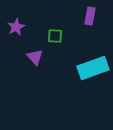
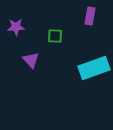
purple star: rotated 24 degrees clockwise
purple triangle: moved 4 px left, 3 px down
cyan rectangle: moved 1 px right
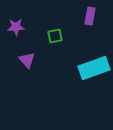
green square: rotated 14 degrees counterclockwise
purple triangle: moved 4 px left
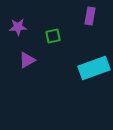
purple star: moved 2 px right
green square: moved 2 px left
purple triangle: rotated 42 degrees clockwise
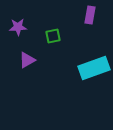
purple rectangle: moved 1 px up
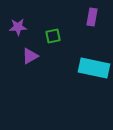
purple rectangle: moved 2 px right, 2 px down
purple triangle: moved 3 px right, 4 px up
cyan rectangle: rotated 32 degrees clockwise
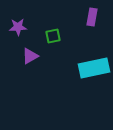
cyan rectangle: rotated 24 degrees counterclockwise
